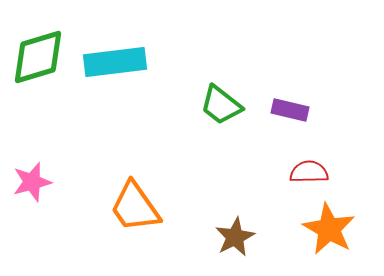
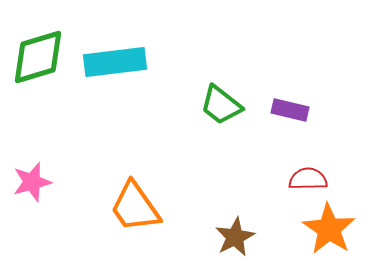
red semicircle: moved 1 px left, 7 px down
orange star: rotated 4 degrees clockwise
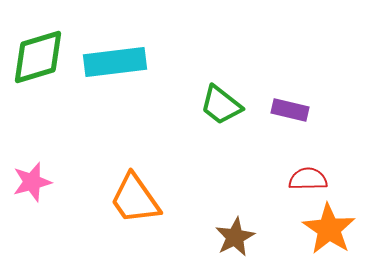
orange trapezoid: moved 8 px up
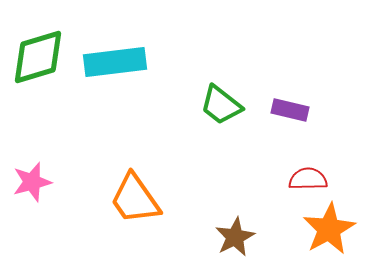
orange star: rotated 10 degrees clockwise
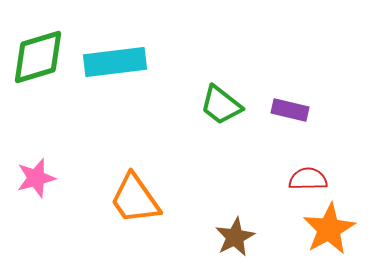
pink star: moved 4 px right, 4 px up
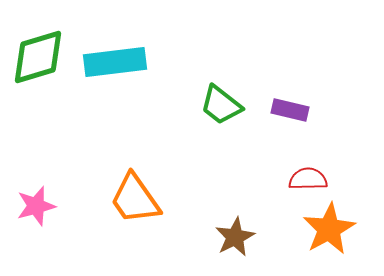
pink star: moved 28 px down
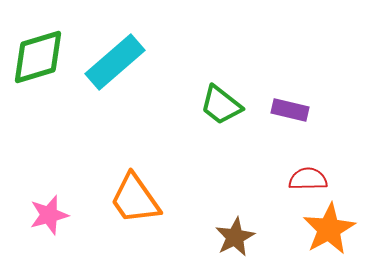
cyan rectangle: rotated 34 degrees counterclockwise
pink star: moved 13 px right, 9 px down
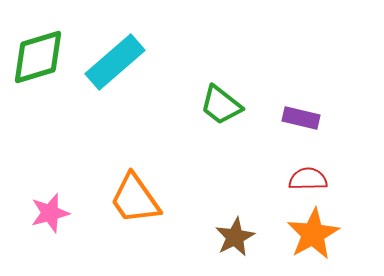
purple rectangle: moved 11 px right, 8 px down
pink star: moved 1 px right, 2 px up
orange star: moved 16 px left, 5 px down
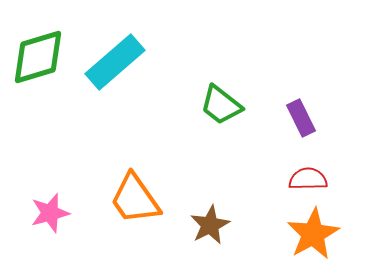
purple rectangle: rotated 51 degrees clockwise
brown star: moved 25 px left, 12 px up
